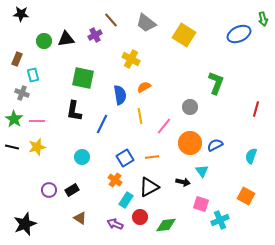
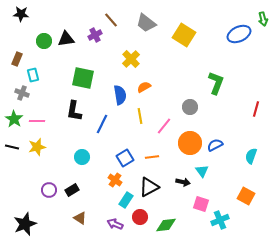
yellow cross at (131, 59): rotated 18 degrees clockwise
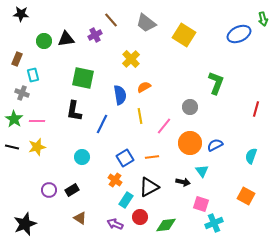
cyan cross at (220, 220): moved 6 px left, 3 px down
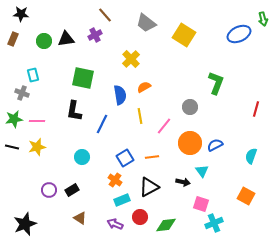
brown line at (111, 20): moved 6 px left, 5 px up
brown rectangle at (17, 59): moved 4 px left, 20 px up
green star at (14, 119): rotated 30 degrees clockwise
cyan rectangle at (126, 200): moved 4 px left; rotated 35 degrees clockwise
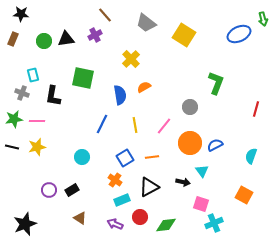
black L-shape at (74, 111): moved 21 px left, 15 px up
yellow line at (140, 116): moved 5 px left, 9 px down
orange square at (246, 196): moved 2 px left, 1 px up
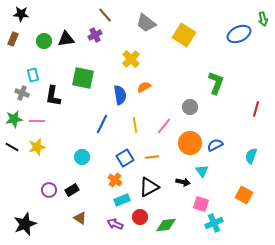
black line at (12, 147): rotated 16 degrees clockwise
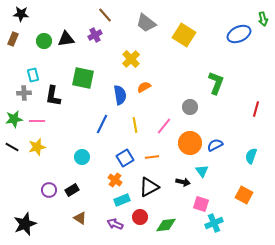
gray cross at (22, 93): moved 2 px right; rotated 24 degrees counterclockwise
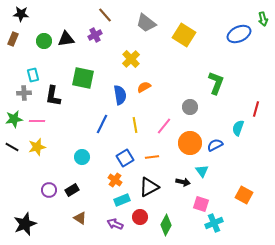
cyan semicircle at (251, 156): moved 13 px left, 28 px up
green diamond at (166, 225): rotated 55 degrees counterclockwise
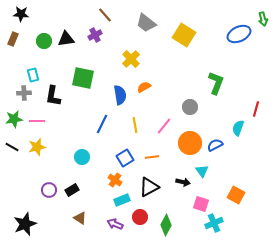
orange square at (244, 195): moved 8 px left
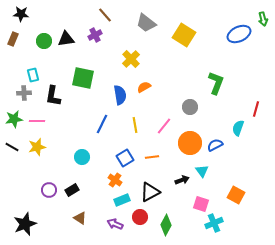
black arrow at (183, 182): moved 1 px left, 2 px up; rotated 32 degrees counterclockwise
black triangle at (149, 187): moved 1 px right, 5 px down
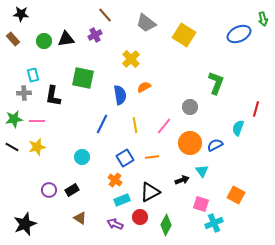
brown rectangle at (13, 39): rotated 64 degrees counterclockwise
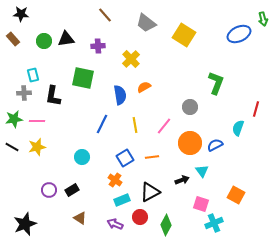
purple cross at (95, 35): moved 3 px right, 11 px down; rotated 24 degrees clockwise
